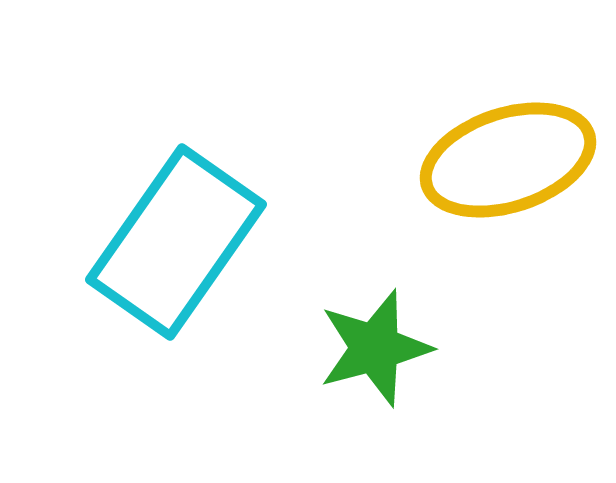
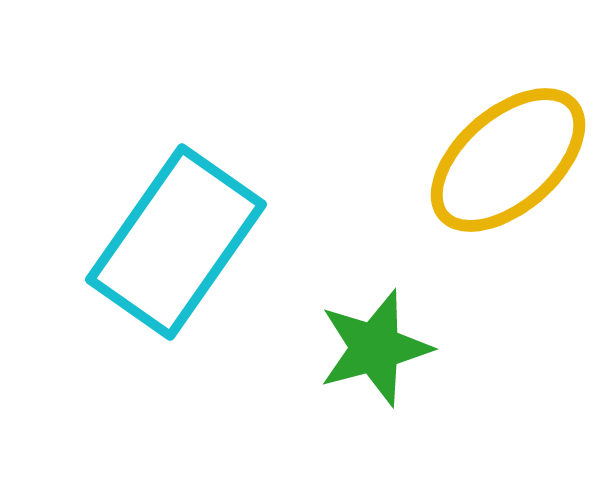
yellow ellipse: rotated 23 degrees counterclockwise
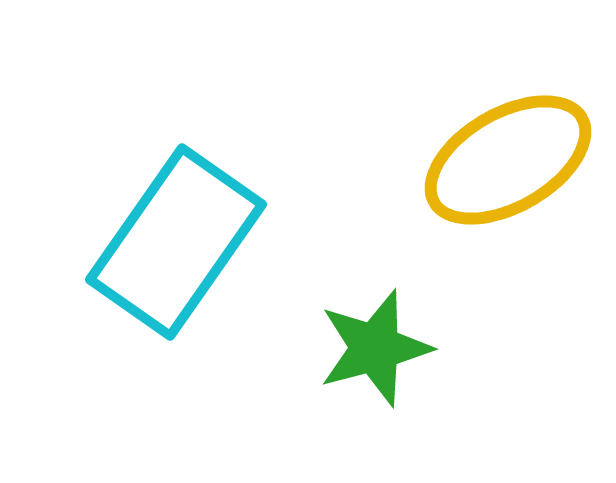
yellow ellipse: rotated 11 degrees clockwise
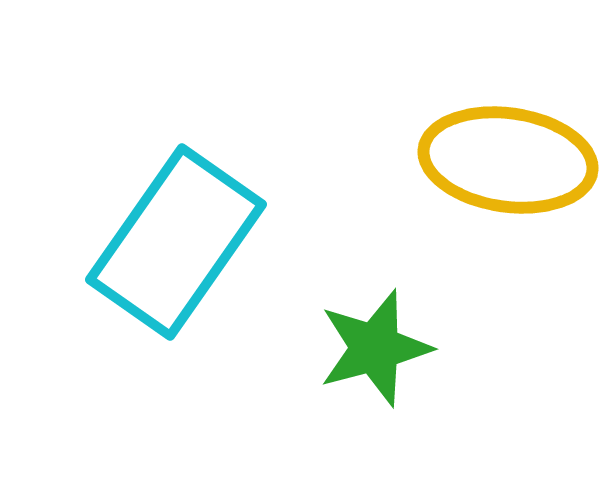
yellow ellipse: rotated 38 degrees clockwise
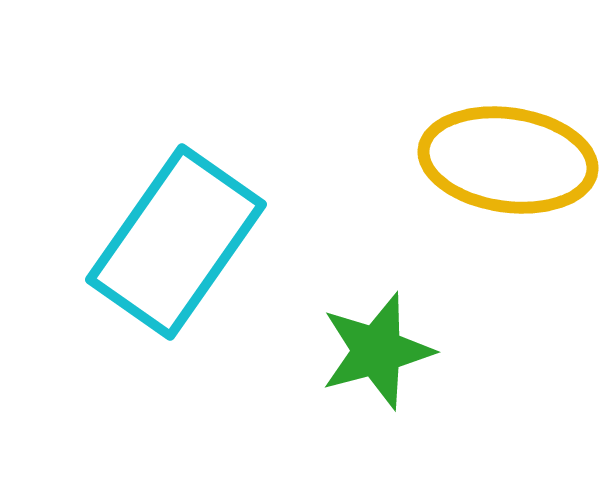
green star: moved 2 px right, 3 px down
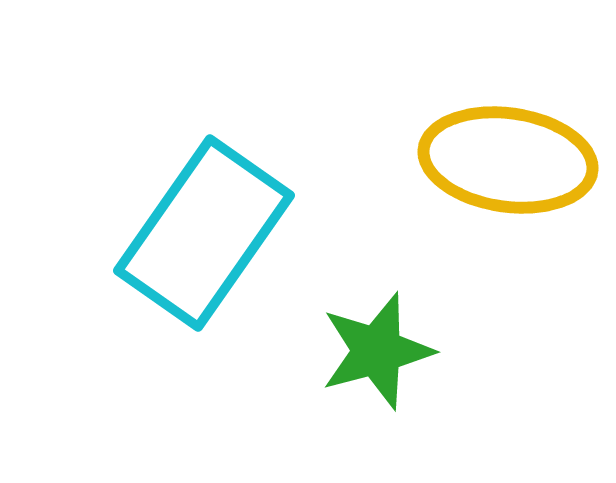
cyan rectangle: moved 28 px right, 9 px up
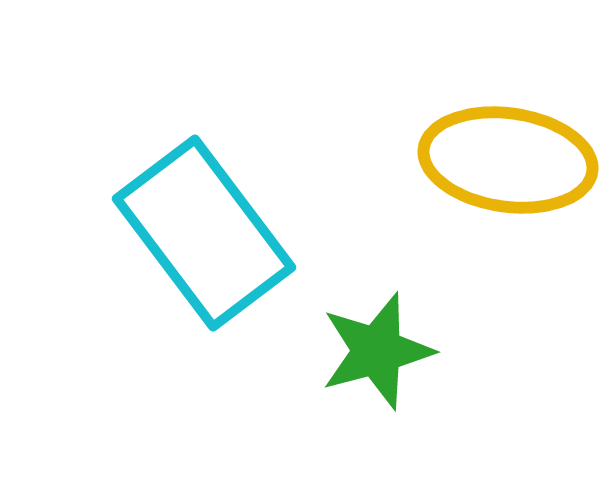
cyan rectangle: rotated 72 degrees counterclockwise
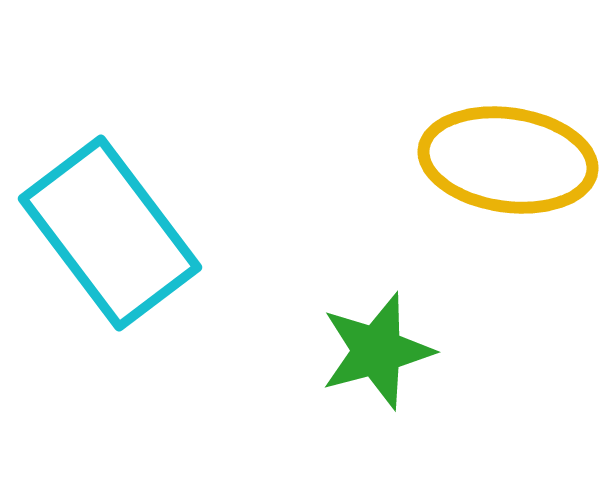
cyan rectangle: moved 94 px left
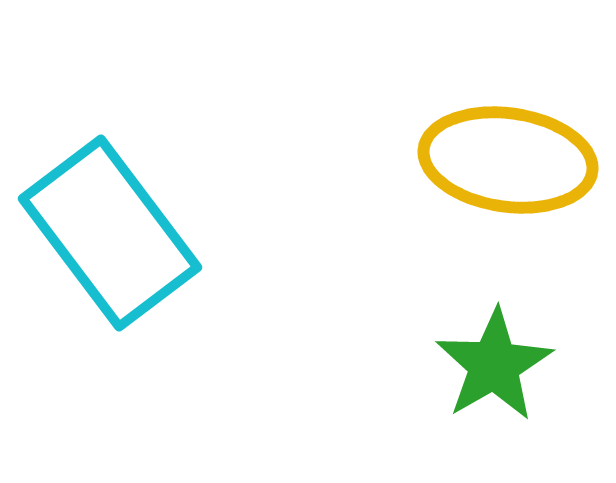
green star: moved 117 px right, 14 px down; rotated 15 degrees counterclockwise
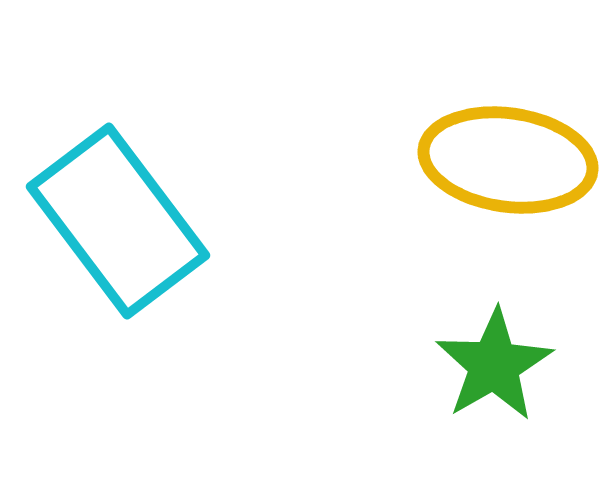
cyan rectangle: moved 8 px right, 12 px up
